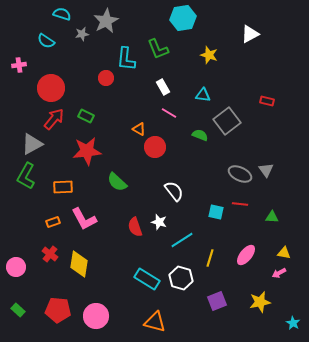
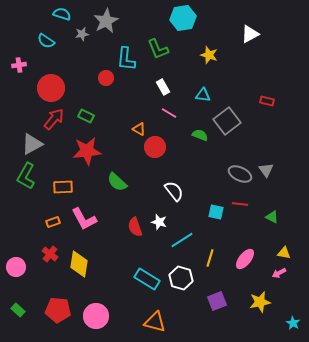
green triangle at (272, 217): rotated 24 degrees clockwise
pink ellipse at (246, 255): moved 1 px left, 4 px down
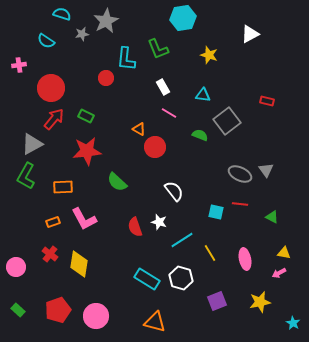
yellow line at (210, 258): moved 5 px up; rotated 48 degrees counterclockwise
pink ellipse at (245, 259): rotated 50 degrees counterclockwise
red pentagon at (58, 310): rotated 25 degrees counterclockwise
